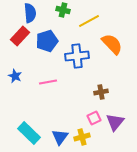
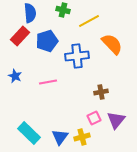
purple triangle: moved 1 px right, 2 px up
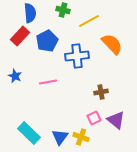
blue pentagon: rotated 10 degrees counterclockwise
purple triangle: rotated 30 degrees counterclockwise
yellow cross: moved 1 px left; rotated 35 degrees clockwise
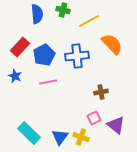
blue semicircle: moved 7 px right, 1 px down
red rectangle: moved 11 px down
blue pentagon: moved 3 px left, 14 px down
purple triangle: moved 5 px down
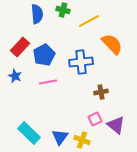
blue cross: moved 4 px right, 6 px down
pink square: moved 1 px right, 1 px down
yellow cross: moved 1 px right, 3 px down
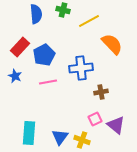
blue semicircle: moved 1 px left
blue cross: moved 6 px down
cyan rectangle: rotated 50 degrees clockwise
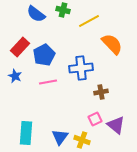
blue semicircle: rotated 132 degrees clockwise
cyan rectangle: moved 3 px left
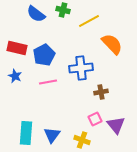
red rectangle: moved 3 px left, 1 px down; rotated 60 degrees clockwise
purple triangle: rotated 12 degrees clockwise
blue triangle: moved 8 px left, 2 px up
